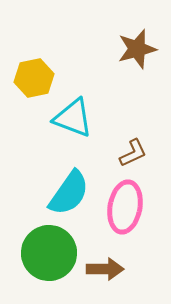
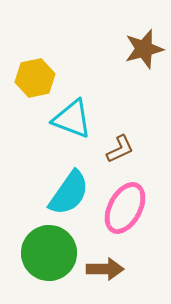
brown star: moved 7 px right
yellow hexagon: moved 1 px right
cyan triangle: moved 1 px left, 1 px down
brown L-shape: moved 13 px left, 4 px up
pink ellipse: moved 1 px down; rotated 18 degrees clockwise
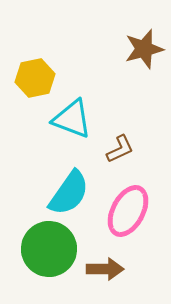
pink ellipse: moved 3 px right, 3 px down
green circle: moved 4 px up
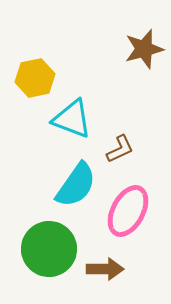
cyan semicircle: moved 7 px right, 8 px up
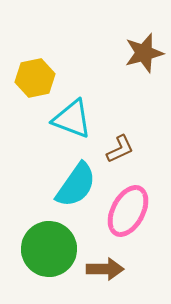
brown star: moved 4 px down
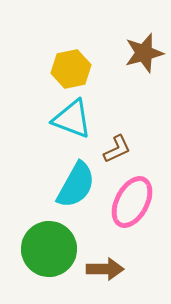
yellow hexagon: moved 36 px right, 9 px up
brown L-shape: moved 3 px left
cyan semicircle: rotated 6 degrees counterclockwise
pink ellipse: moved 4 px right, 9 px up
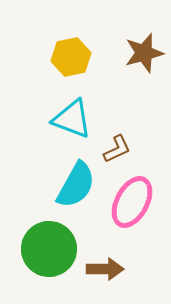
yellow hexagon: moved 12 px up
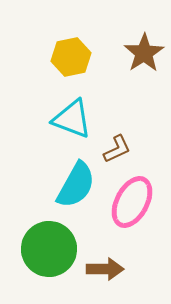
brown star: rotated 18 degrees counterclockwise
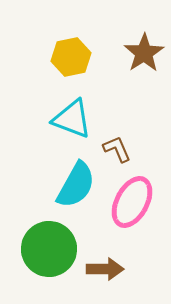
brown L-shape: rotated 88 degrees counterclockwise
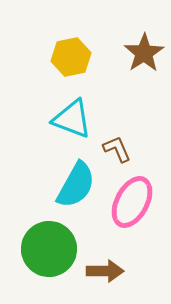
brown arrow: moved 2 px down
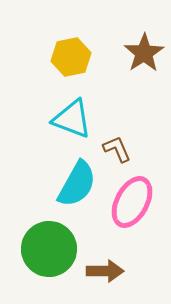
cyan semicircle: moved 1 px right, 1 px up
